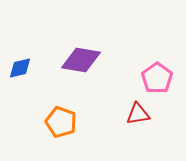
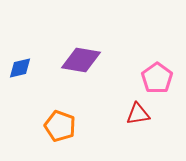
orange pentagon: moved 1 px left, 4 px down
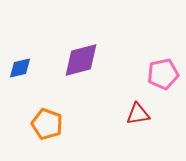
purple diamond: rotated 24 degrees counterclockwise
pink pentagon: moved 6 px right, 4 px up; rotated 24 degrees clockwise
orange pentagon: moved 13 px left, 2 px up
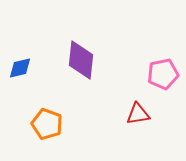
purple diamond: rotated 69 degrees counterclockwise
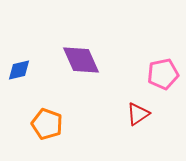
purple diamond: rotated 30 degrees counterclockwise
blue diamond: moved 1 px left, 2 px down
red triangle: rotated 25 degrees counterclockwise
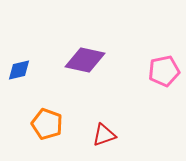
purple diamond: moved 4 px right; rotated 54 degrees counterclockwise
pink pentagon: moved 1 px right, 3 px up
red triangle: moved 34 px left, 21 px down; rotated 15 degrees clockwise
